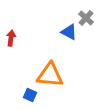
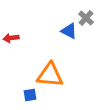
blue triangle: moved 1 px up
red arrow: rotated 105 degrees counterclockwise
blue square: rotated 32 degrees counterclockwise
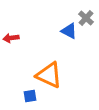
orange triangle: moved 1 px left; rotated 20 degrees clockwise
blue square: moved 1 px down
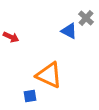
red arrow: moved 1 px up; rotated 147 degrees counterclockwise
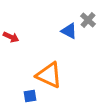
gray cross: moved 2 px right, 2 px down
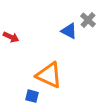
blue square: moved 2 px right; rotated 24 degrees clockwise
